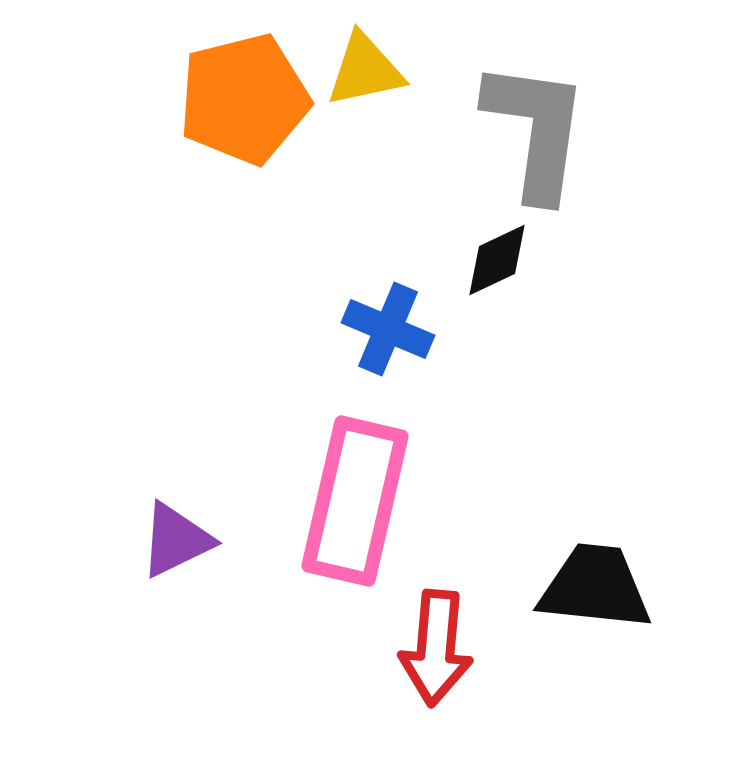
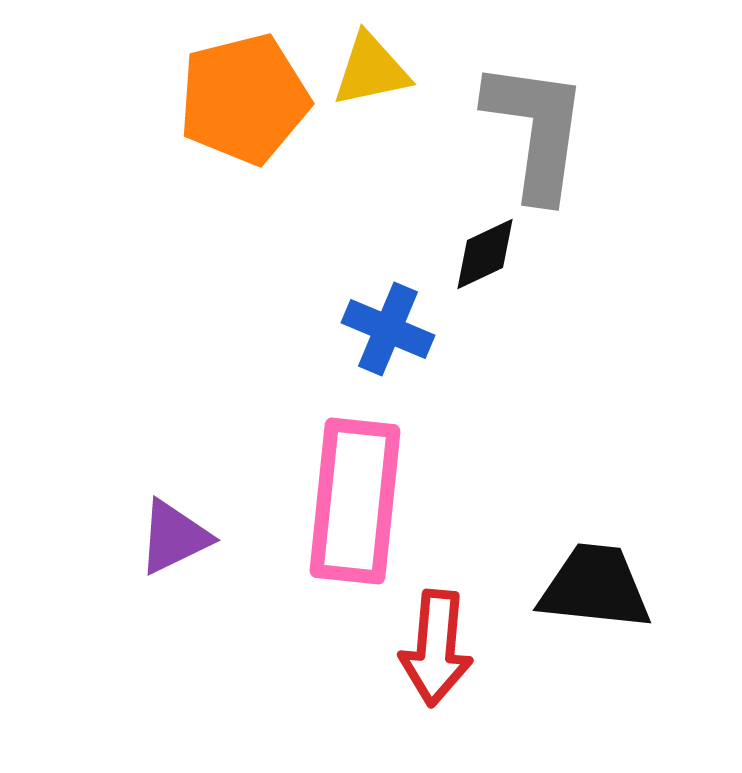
yellow triangle: moved 6 px right
black diamond: moved 12 px left, 6 px up
pink rectangle: rotated 7 degrees counterclockwise
purple triangle: moved 2 px left, 3 px up
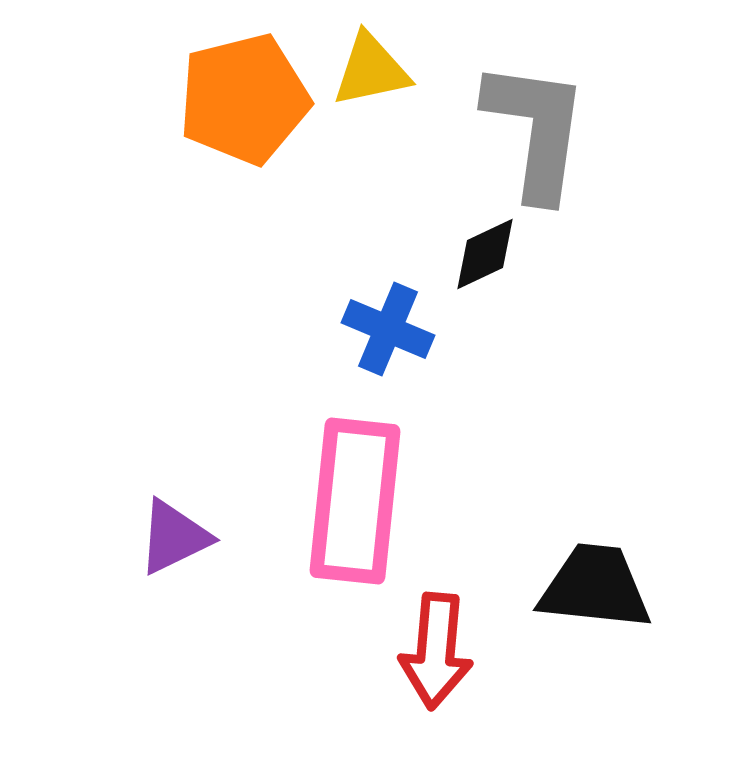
red arrow: moved 3 px down
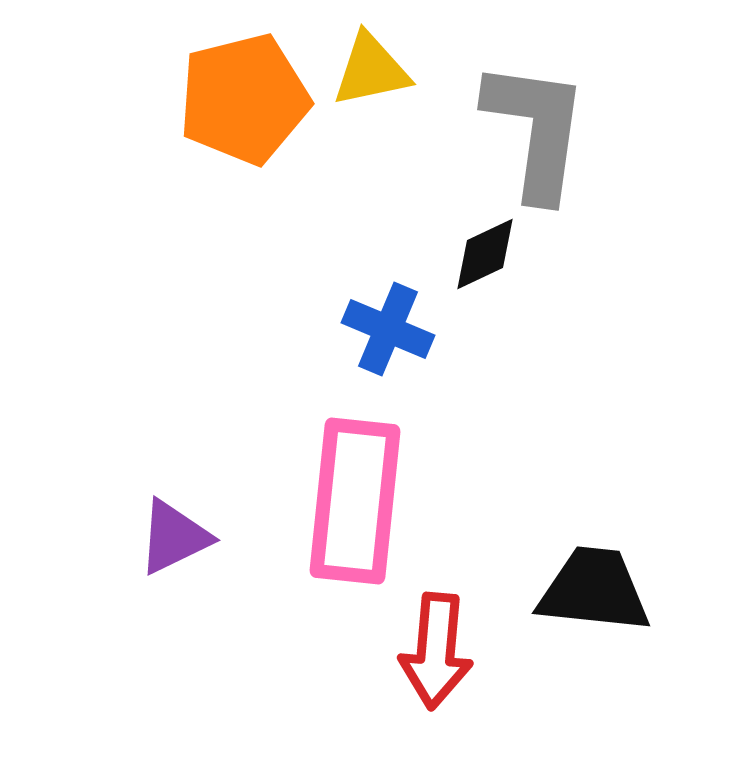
black trapezoid: moved 1 px left, 3 px down
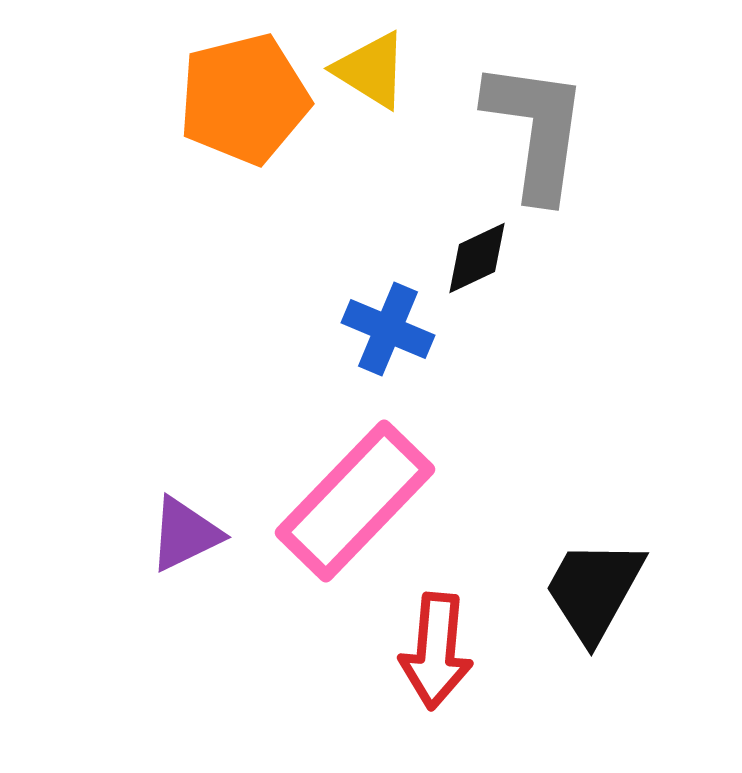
yellow triangle: rotated 44 degrees clockwise
black diamond: moved 8 px left, 4 px down
pink rectangle: rotated 38 degrees clockwise
purple triangle: moved 11 px right, 3 px up
black trapezoid: rotated 67 degrees counterclockwise
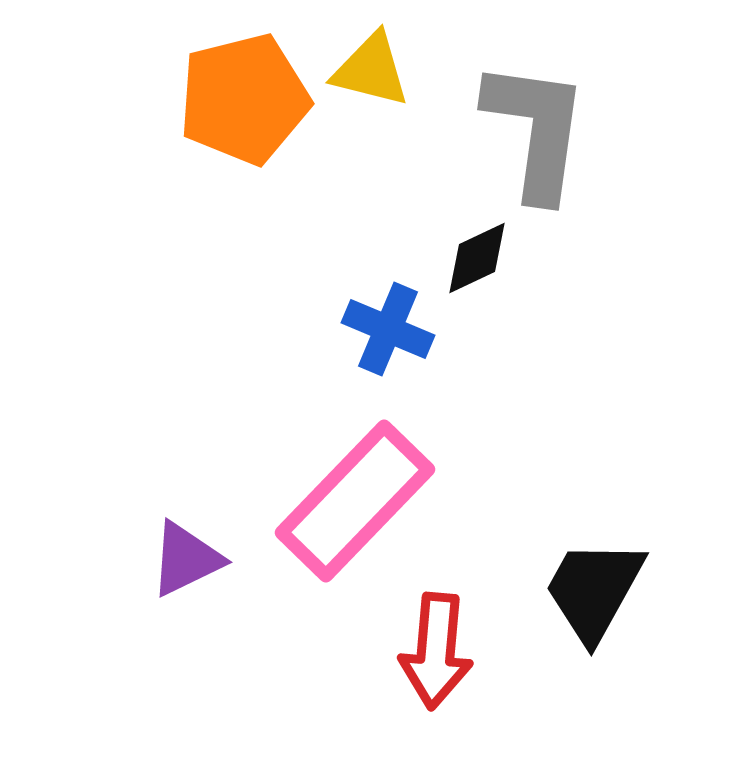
yellow triangle: rotated 18 degrees counterclockwise
purple triangle: moved 1 px right, 25 px down
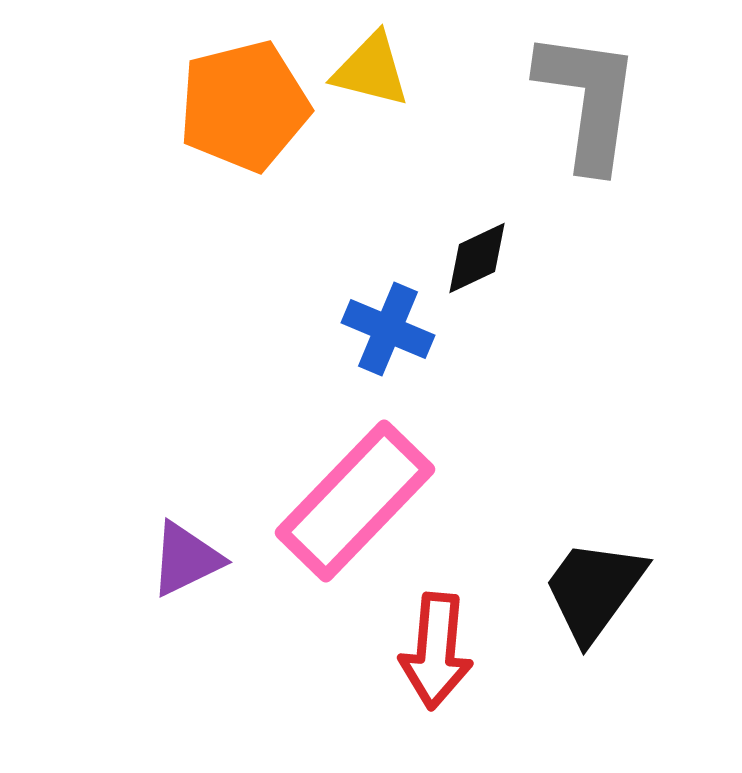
orange pentagon: moved 7 px down
gray L-shape: moved 52 px right, 30 px up
black trapezoid: rotated 7 degrees clockwise
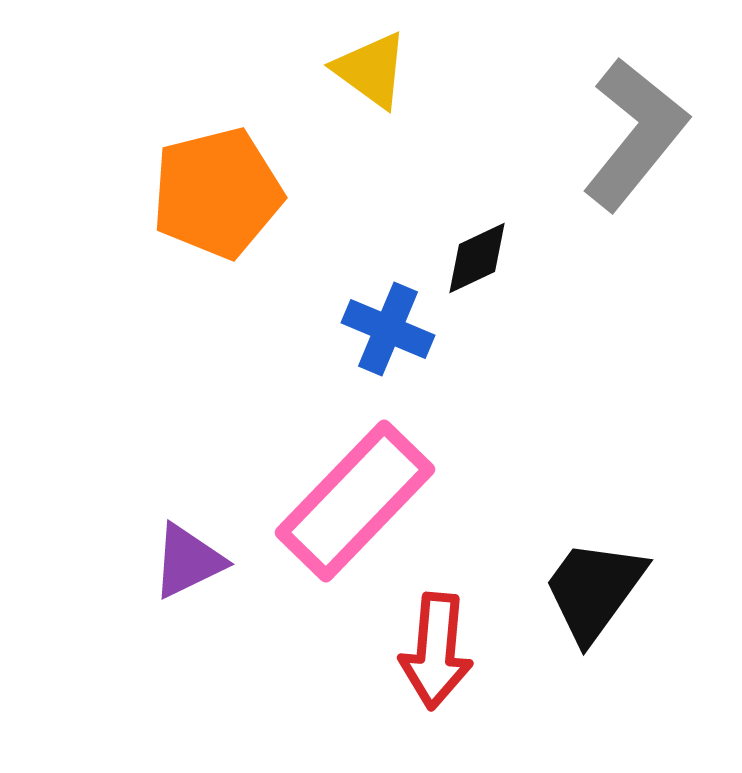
yellow triangle: rotated 22 degrees clockwise
gray L-shape: moved 47 px right, 34 px down; rotated 31 degrees clockwise
orange pentagon: moved 27 px left, 87 px down
purple triangle: moved 2 px right, 2 px down
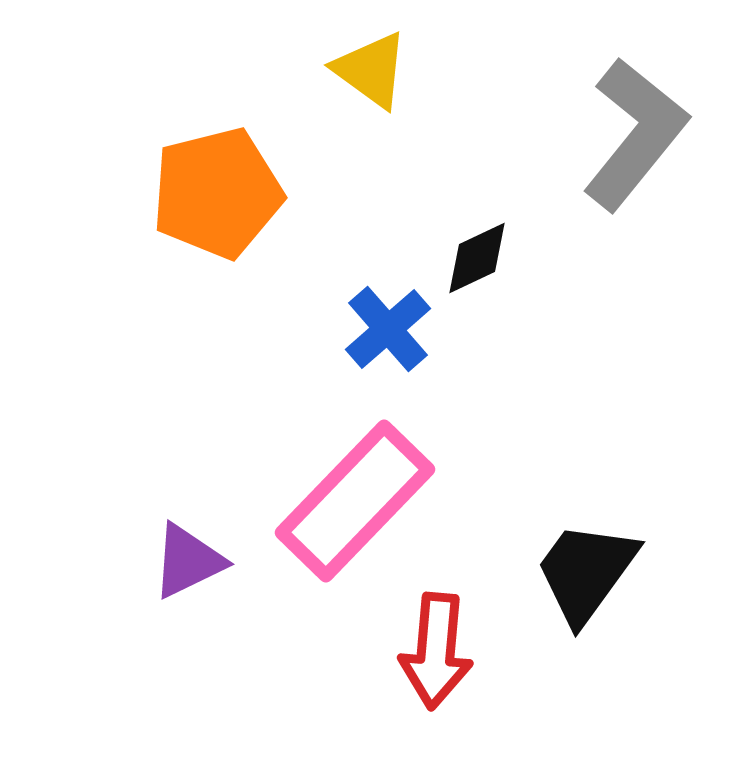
blue cross: rotated 26 degrees clockwise
black trapezoid: moved 8 px left, 18 px up
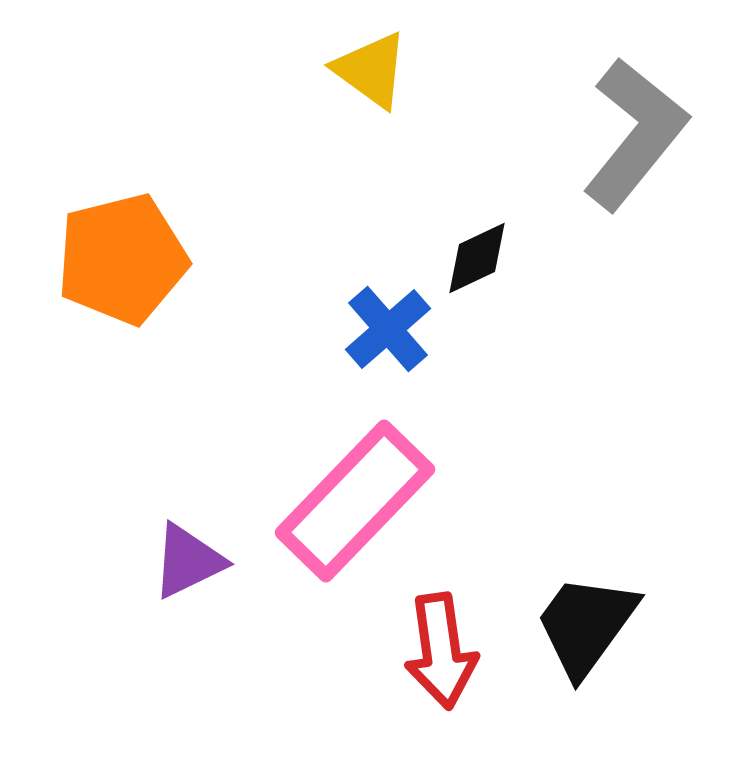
orange pentagon: moved 95 px left, 66 px down
black trapezoid: moved 53 px down
red arrow: moved 5 px right; rotated 13 degrees counterclockwise
